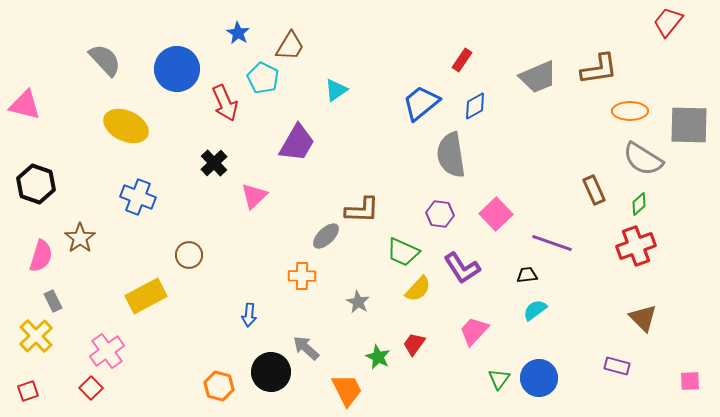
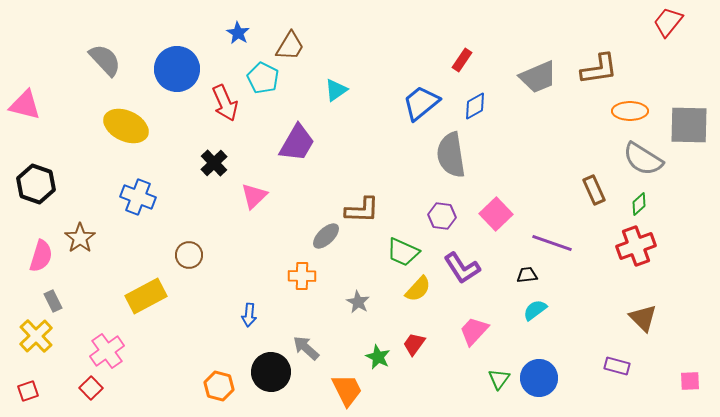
purple hexagon at (440, 214): moved 2 px right, 2 px down
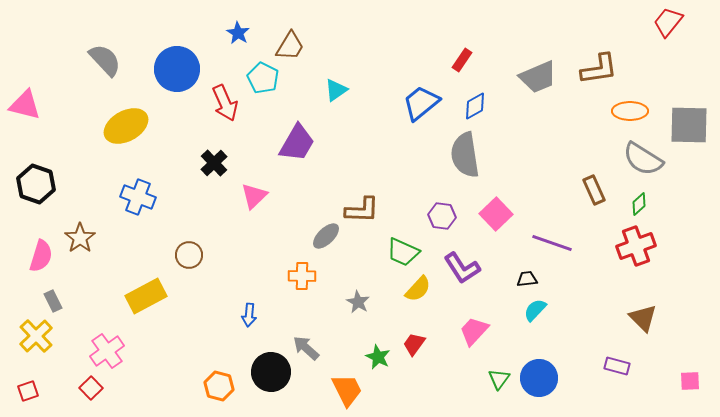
yellow ellipse at (126, 126): rotated 54 degrees counterclockwise
gray semicircle at (451, 155): moved 14 px right
black trapezoid at (527, 275): moved 4 px down
cyan semicircle at (535, 310): rotated 10 degrees counterclockwise
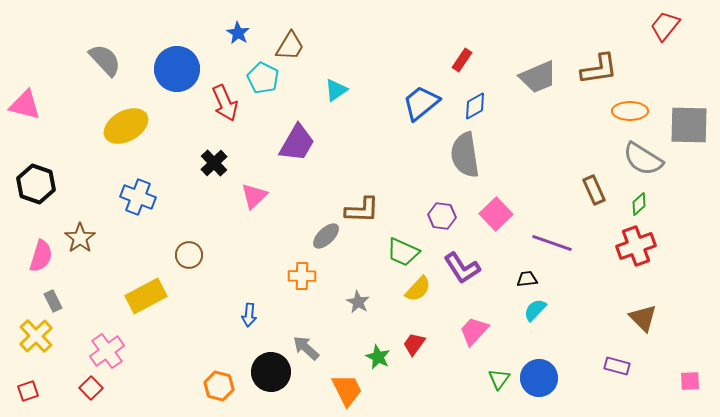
red trapezoid at (668, 22): moved 3 px left, 4 px down
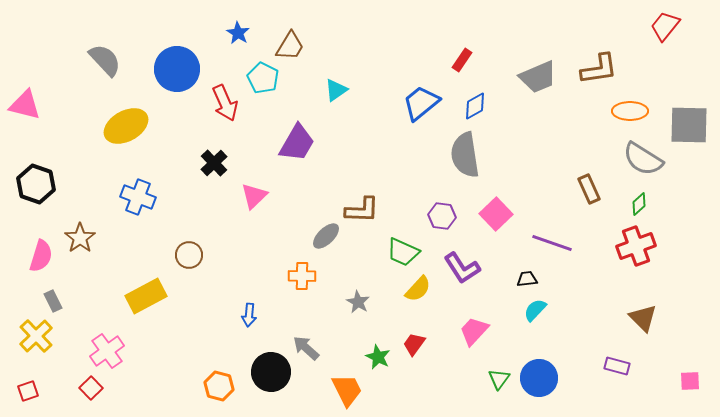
brown rectangle at (594, 190): moved 5 px left, 1 px up
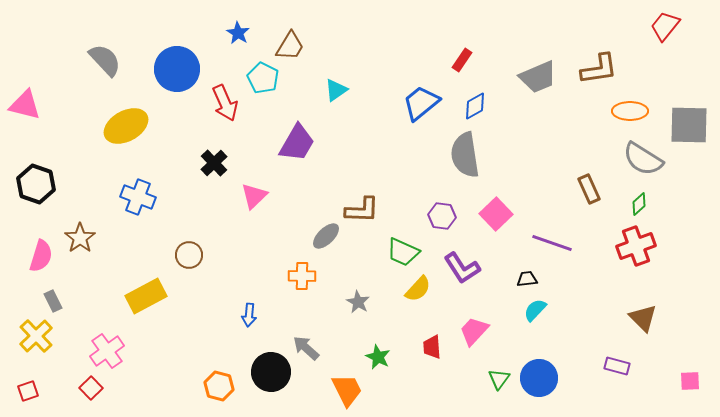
red trapezoid at (414, 344): moved 18 px right, 3 px down; rotated 40 degrees counterclockwise
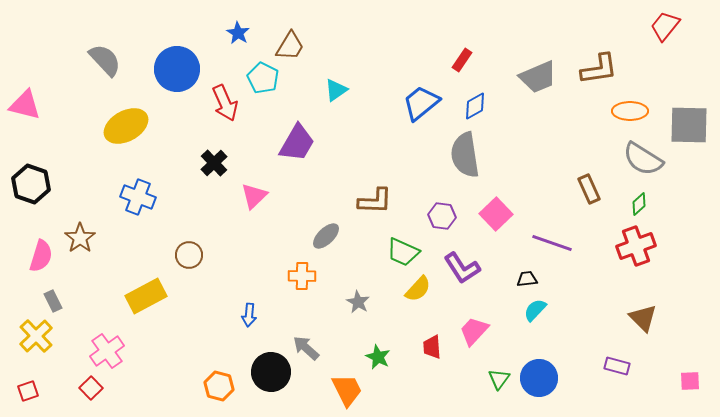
black hexagon at (36, 184): moved 5 px left
brown L-shape at (362, 210): moved 13 px right, 9 px up
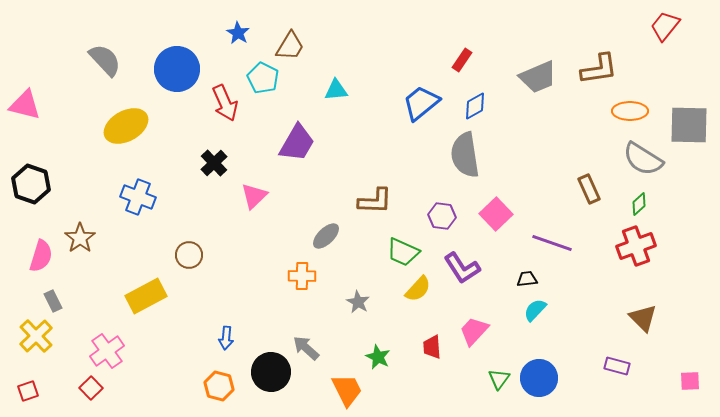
cyan triangle at (336, 90): rotated 30 degrees clockwise
blue arrow at (249, 315): moved 23 px left, 23 px down
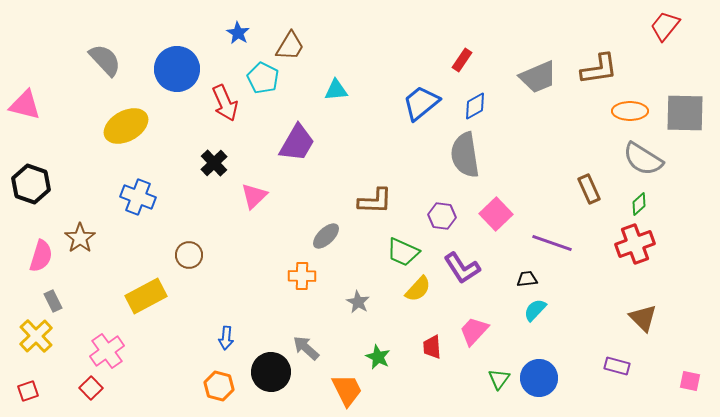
gray square at (689, 125): moved 4 px left, 12 px up
red cross at (636, 246): moved 1 px left, 2 px up
pink square at (690, 381): rotated 15 degrees clockwise
